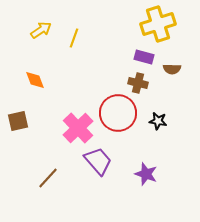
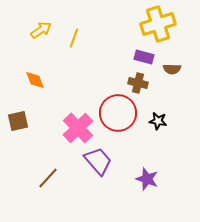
purple star: moved 1 px right, 5 px down
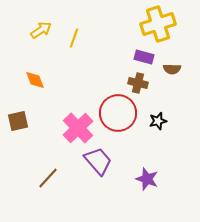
black star: rotated 24 degrees counterclockwise
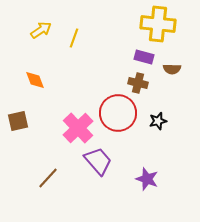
yellow cross: rotated 24 degrees clockwise
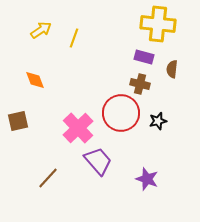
brown semicircle: rotated 96 degrees clockwise
brown cross: moved 2 px right, 1 px down
red circle: moved 3 px right
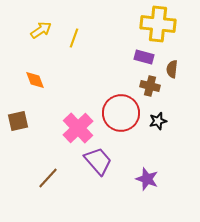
brown cross: moved 10 px right, 2 px down
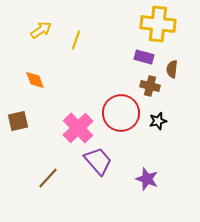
yellow line: moved 2 px right, 2 px down
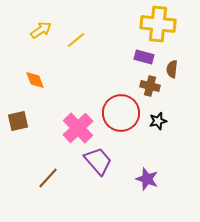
yellow line: rotated 30 degrees clockwise
